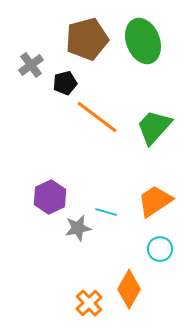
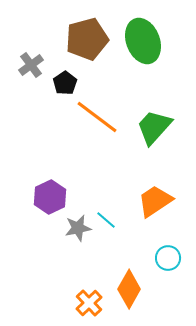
black pentagon: rotated 20 degrees counterclockwise
cyan line: moved 8 px down; rotated 25 degrees clockwise
cyan circle: moved 8 px right, 9 px down
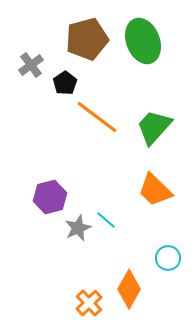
purple hexagon: rotated 12 degrees clockwise
orange trapezoid: moved 11 px up; rotated 102 degrees counterclockwise
gray star: rotated 12 degrees counterclockwise
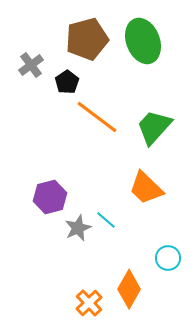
black pentagon: moved 2 px right, 1 px up
orange trapezoid: moved 9 px left, 2 px up
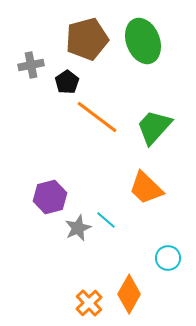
gray cross: rotated 25 degrees clockwise
orange diamond: moved 5 px down
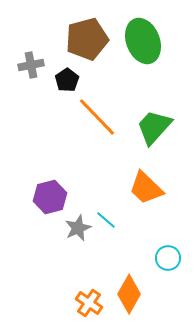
black pentagon: moved 2 px up
orange line: rotated 9 degrees clockwise
orange cross: rotated 12 degrees counterclockwise
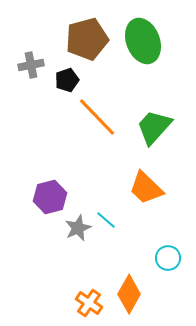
black pentagon: rotated 15 degrees clockwise
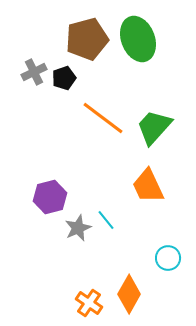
green ellipse: moved 5 px left, 2 px up
gray cross: moved 3 px right, 7 px down; rotated 15 degrees counterclockwise
black pentagon: moved 3 px left, 2 px up
orange line: moved 6 px right, 1 px down; rotated 9 degrees counterclockwise
orange trapezoid: moved 2 px right, 2 px up; rotated 21 degrees clockwise
cyan line: rotated 10 degrees clockwise
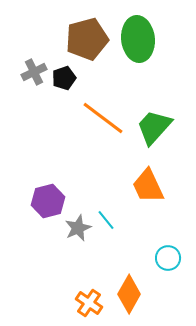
green ellipse: rotated 15 degrees clockwise
purple hexagon: moved 2 px left, 4 px down
